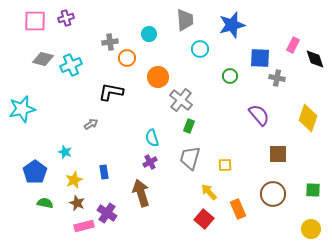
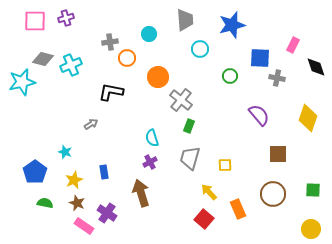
black diamond at (315, 59): moved 1 px right, 8 px down
cyan star at (22, 109): moved 27 px up
pink rectangle at (84, 226): rotated 48 degrees clockwise
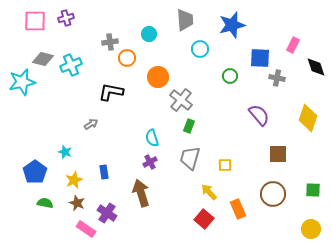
pink rectangle at (84, 226): moved 2 px right, 3 px down
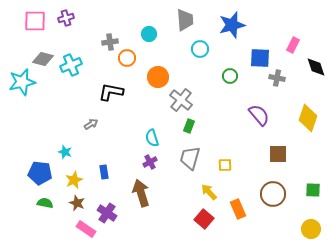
blue pentagon at (35, 172): moved 5 px right, 1 px down; rotated 30 degrees counterclockwise
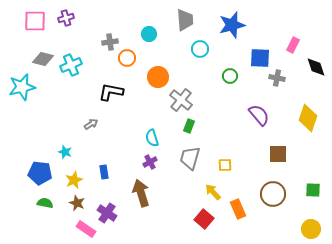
cyan star at (22, 82): moved 5 px down
yellow arrow at (209, 192): moved 4 px right
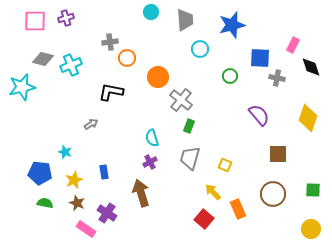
cyan circle at (149, 34): moved 2 px right, 22 px up
black diamond at (316, 67): moved 5 px left
yellow square at (225, 165): rotated 24 degrees clockwise
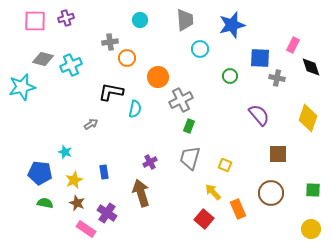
cyan circle at (151, 12): moved 11 px left, 8 px down
gray cross at (181, 100): rotated 25 degrees clockwise
cyan semicircle at (152, 138): moved 17 px left, 29 px up; rotated 150 degrees counterclockwise
brown circle at (273, 194): moved 2 px left, 1 px up
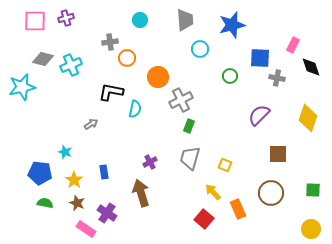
purple semicircle at (259, 115): rotated 95 degrees counterclockwise
yellow star at (74, 180): rotated 12 degrees counterclockwise
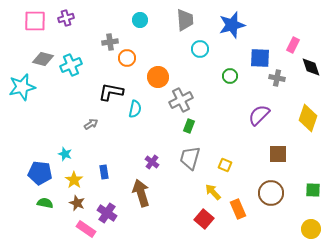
cyan star at (65, 152): moved 2 px down
purple cross at (150, 162): moved 2 px right; rotated 24 degrees counterclockwise
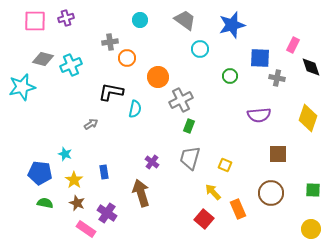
gray trapezoid at (185, 20): rotated 50 degrees counterclockwise
purple semicircle at (259, 115): rotated 140 degrees counterclockwise
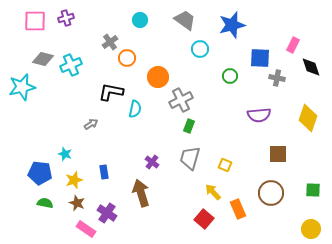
gray cross at (110, 42): rotated 28 degrees counterclockwise
yellow star at (74, 180): rotated 18 degrees clockwise
